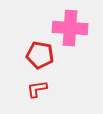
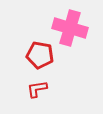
pink cross: rotated 12 degrees clockwise
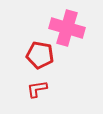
pink cross: moved 3 px left
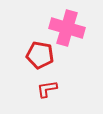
red L-shape: moved 10 px right
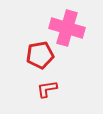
red pentagon: rotated 20 degrees counterclockwise
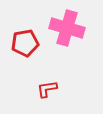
red pentagon: moved 15 px left, 12 px up
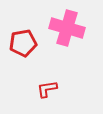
red pentagon: moved 2 px left
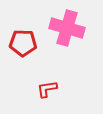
red pentagon: rotated 12 degrees clockwise
